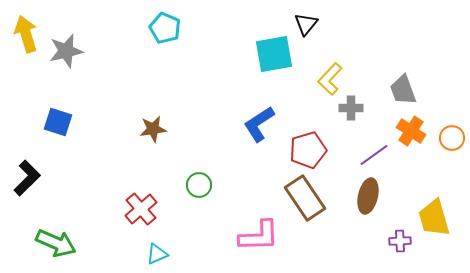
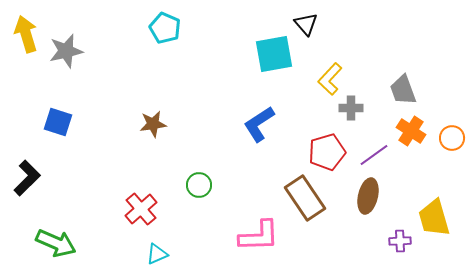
black triangle: rotated 20 degrees counterclockwise
brown star: moved 5 px up
red pentagon: moved 19 px right, 2 px down
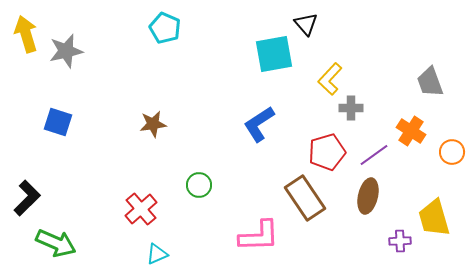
gray trapezoid: moved 27 px right, 8 px up
orange circle: moved 14 px down
black L-shape: moved 20 px down
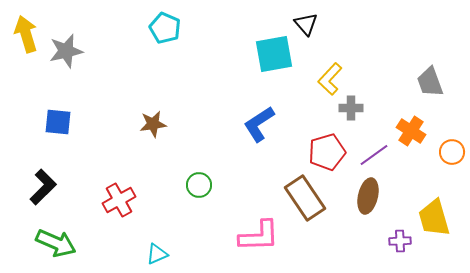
blue square: rotated 12 degrees counterclockwise
black L-shape: moved 16 px right, 11 px up
red cross: moved 22 px left, 9 px up; rotated 12 degrees clockwise
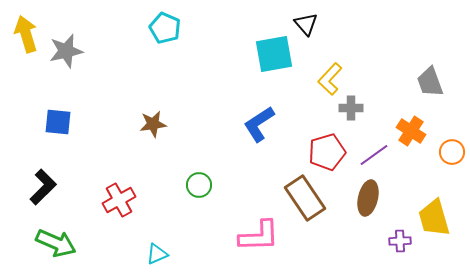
brown ellipse: moved 2 px down
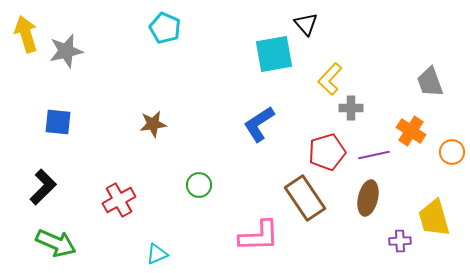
purple line: rotated 24 degrees clockwise
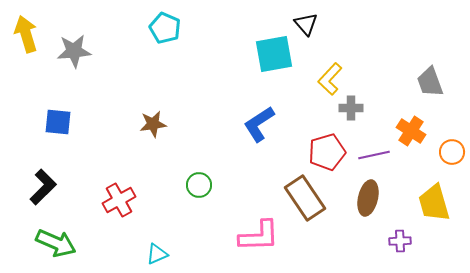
gray star: moved 8 px right; rotated 8 degrees clockwise
yellow trapezoid: moved 15 px up
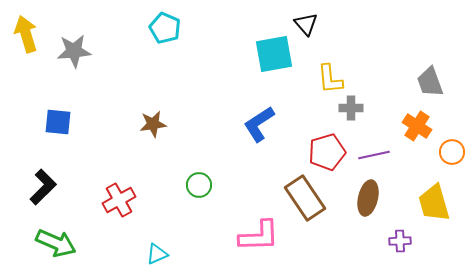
yellow L-shape: rotated 48 degrees counterclockwise
orange cross: moved 6 px right, 5 px up
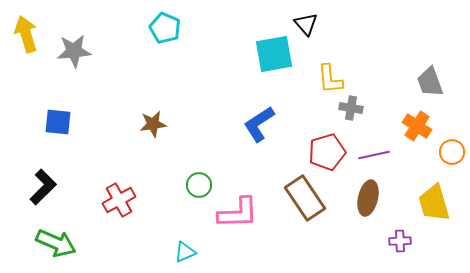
gray cross: rotated 10 degrees clockwise
pink L-shape: moved 21 px left, 23 px up
cyan triangle: moved 28 px right, 2 px up
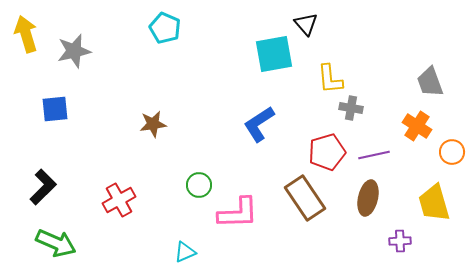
gray star: rotated 8 degrees counterclockwise
blue square: moved 3 px left, 13 px up; rotated 12 degrees counterclockwise
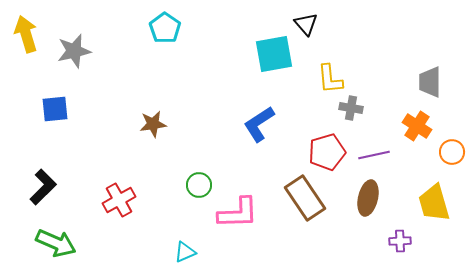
cyan pentagon: rotated 12 degrees clockwise
gray trapezoid: rotated 20 degrees clockwise
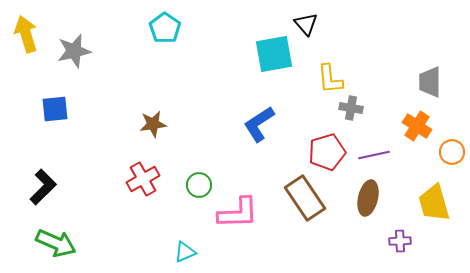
red cross: moved 24 px right, 21 px up
